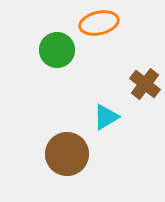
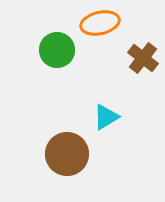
orange ellipse: moved 1 px right
brown cross: moved 2 px left, 26 px up
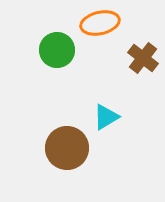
brown circle: moved 6 px up
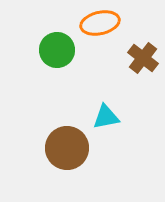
cyan triangle: rotated 20 degrees clockwise
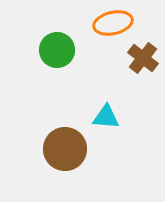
orange ellipse: moved 13 px right
cyan triangle: rotated 16 degrees clockwise
brown circle: moved 2 px left, 1 px down
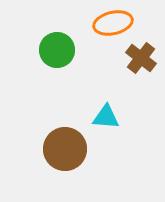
brown cross: moved 2 px left
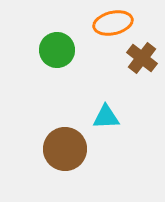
brown cross: moved 1 px right
cyan triangle: rotated 8 degrees counterclockwise
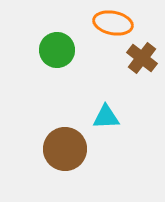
orange ellipse: rotated 24 degrees clockwise
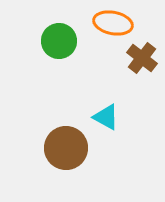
green circle: moved 2 px right, 9 px up
cyan triangle: rotated 32 degrees clockwise
brown circle: moved 1 px right, 1 px up
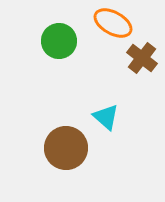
orange ellipse: rotated 18 degrees clockwise
cyan triangle: rotated 12 degrees clockwise
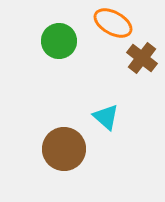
brown circle: moved 2 px left, 1 px down
